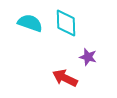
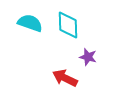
cyan diamond: moved 2 px right, 2 px down
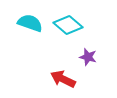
cyan diamond: rotated 48 degrees counterclockwise
red arrow: moved 2 px left, 1 px down
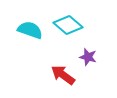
cyan semicircle: moved 7 px down
red arrow: moved 4 px up; rotated 10 degrees clockwise
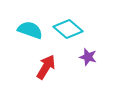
cyan diamond: moved 4 px down
red arrow: moved 17 px left, 8 px up; rotated 85 degrees clockwise
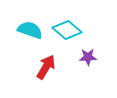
cyan diamond: moved 1 px left, 1 px down
purple star: rotated 18 degrees counterclockwise
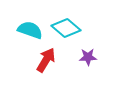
cyan diamond: moved 1 px left, 2 px up
red arrow: moved 7 px up
